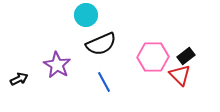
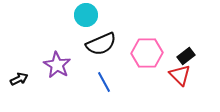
pink hexagon: moved 6 px left, 4 px up
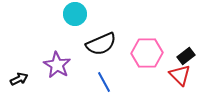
cyan circle: moved 11 px left, 1 px up
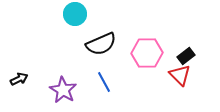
purple star: moved 6 px right, 25 px down
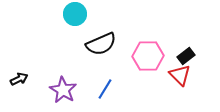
pink hexagon: moved 1 px right, 3 px down
blue line: moved 1 px right, 7 px down; rotated 60 degrees clockwise
